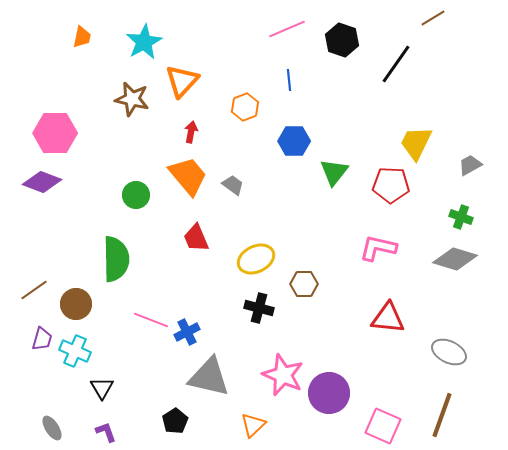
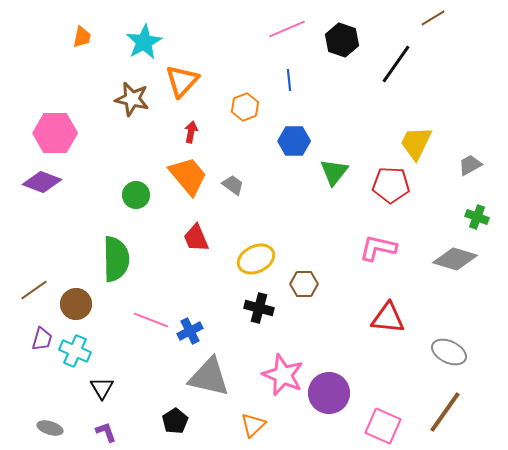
green cross at (461, 217): moved 16 px right
blue cross at (187, 332): moved 3 px right, 1 px up
brown line at (442, 415): moved 3 px right, 3 px up; rotated 15 degrees clockwise
gray ellipse at (52, 428): moved 2 px left; rotated 40 degrees counterclockwise
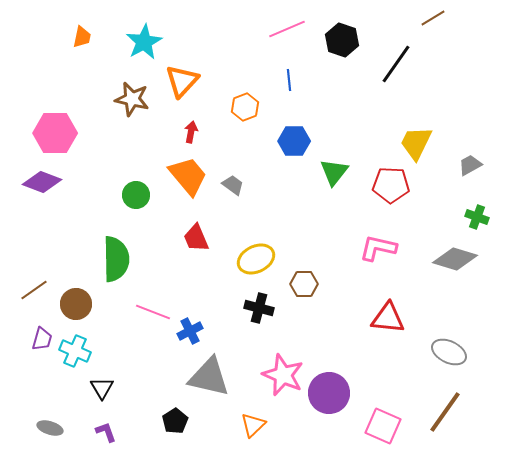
pink line at (151, 320): moved 2 px right, 8 px up
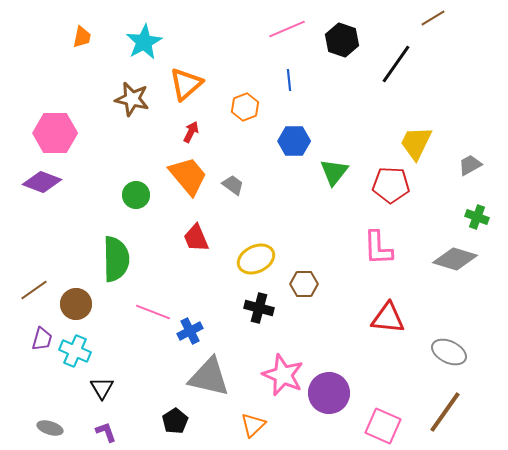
orange triangle at (182, 81): moved 4 px right, 3 px down; rotated 6 degrees clockwise
red arrow at (191, 132): rotated 15 degrees clockwise
pink L-shape at (378, 248): rotated 105 degrees counterclockwise
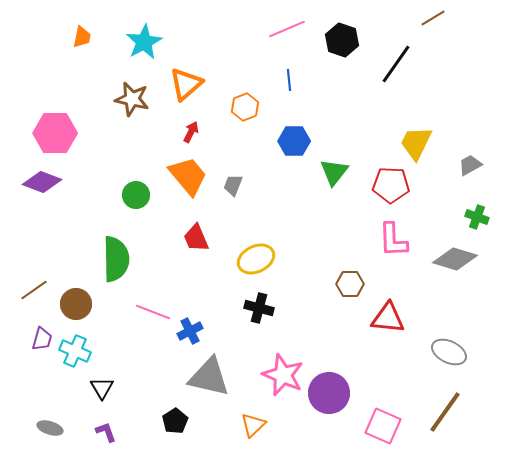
gray trapezoid at (233, 185): rotated 105 degrees counterclockwise
pink L-shape at (378, 248): moved 15 px right, 8 px up
brown hexagon at (304, 284): moved 46 px right
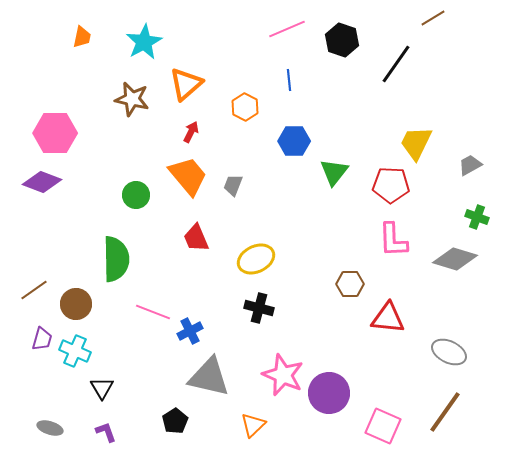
orange hexagon at (245, 107): rotated 12 degrees counterclockwise
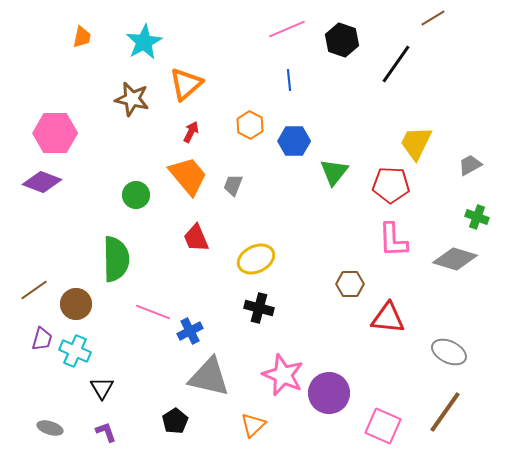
orange hexagon at (245, 107): moved 5 px right, 18 px down
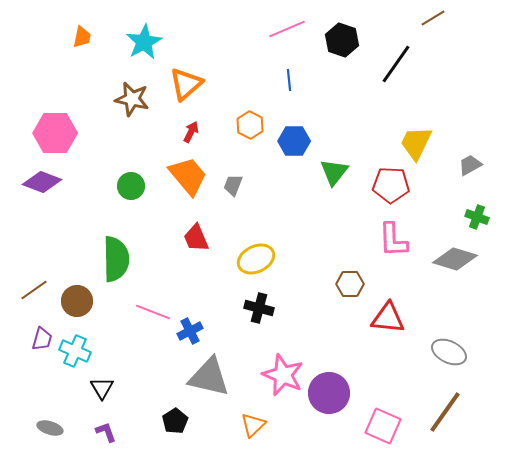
green circle at (136, 195): moved 5 px left, 9 px up
brown circle at (76, 304): moved 1 px right, 3 px up
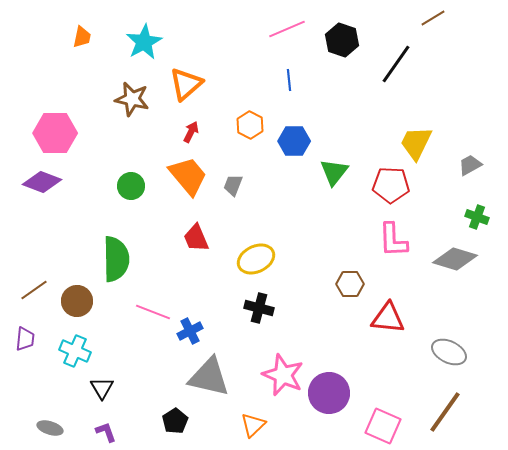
purple trapezoid at (42, 339): moved 17 px left; rotated 10 degrees counterclockwise
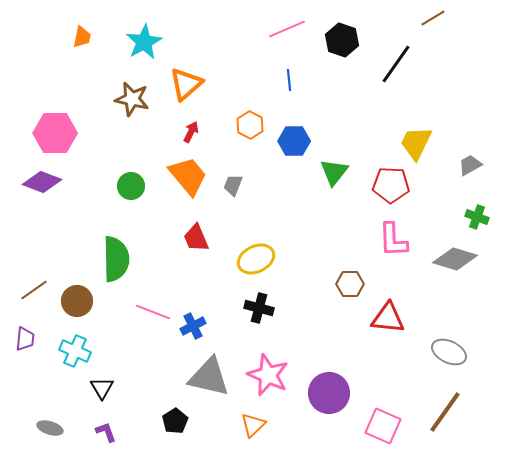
blue cross at (190, 331): moved 3 px right, 5 px up
pink star at (283, 375): moved 15 px left
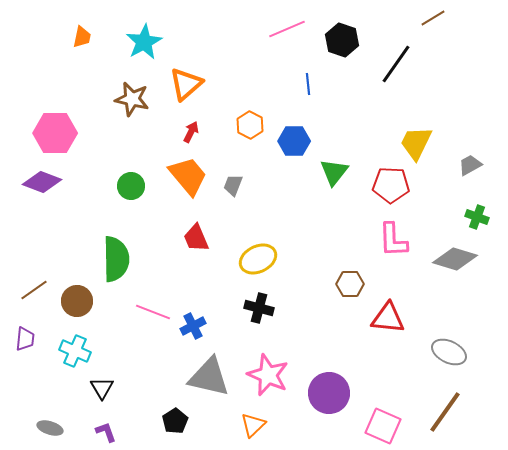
blue line at (289, 80): moved 19 px right, 4 px down
yellow ellipse at (256, 259): moved 2 px right
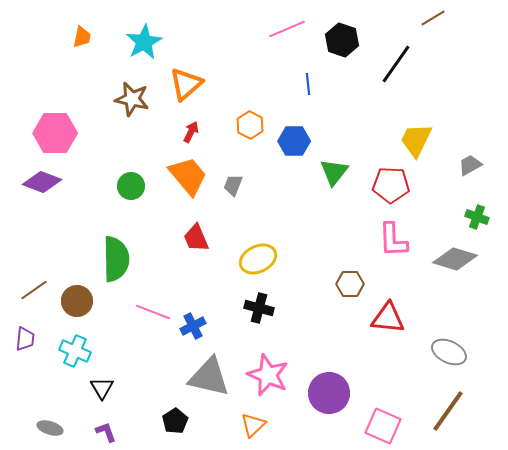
yellow trapezoid at (416, 143): moved 3 px up
brown line at (445, 412): moved 3 px right, 1 px up
